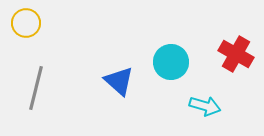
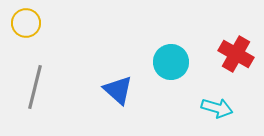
blue triangle: moved 1 px left, 9 px down
gray line: moved 1 px left, 1 px up
cyan arrow: moved 12 px right, 2 px down
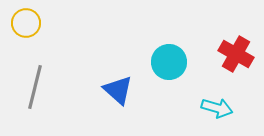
cyan circle: moved 2 px left
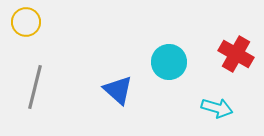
yellow circle: moved 1 px up
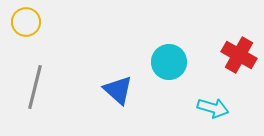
red cross: moved 3 px right, 1 px down
cyan arrow: moved 4 px left
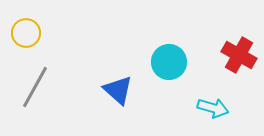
yellow circle: moved 11 px down
gray line: rotated 15 degrees clockwise
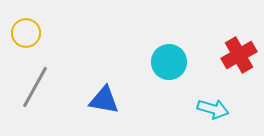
red cross: rotated 32 degrees clockwise
blue triangle: moved 14 px left, 10 px down; rotated 32 degrees counterclockwise
cyan arrow: moved 1 px down
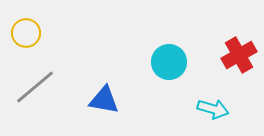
gray line: rotated 21 degrees clockwise
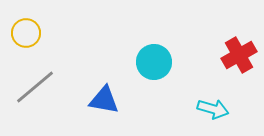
cyan circle: moved 15 px left
